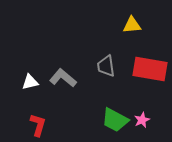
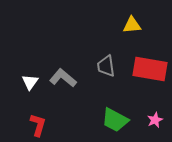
white triangle: rotated 42 degrees counterclockwise
pink star: moved 13 px right
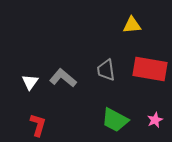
gray trapezoid: moved 4 px down
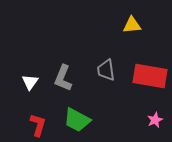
red rectangle: moved 7 px down
gray L-shape: rotated 108 degrees counterclockwise
green trapezoid: moved 38 px left
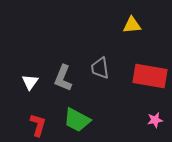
gray trapezoid: moved 6 px left, 2 px up
pink star: rotated 14 degrees clockwise
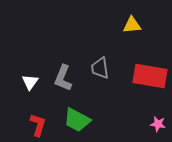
pink star: moved 3 px right, 4 px down; rotated 21 degrees clockwise
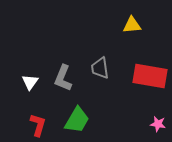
green trapezoid: rotated 88 degrees counterclockwise
